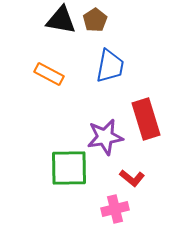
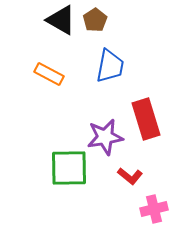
black triangle: rotated 20 degrees clockwise
red L-shape: moved 2 px left, 2 px up
pink cross: moved 39 px right
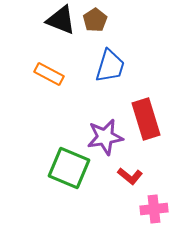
black triangle: rotated 8 degrees counterclockwise
blue trapezoid: rotated 6 degrees clockwise
green square: rotated 24 degrees clockwise
pink cross: rotated 8 degrees clockwise
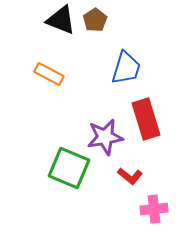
blue trapezoid: moved 16 px right, 2 px down
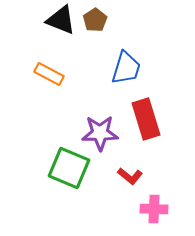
purple star: moved 5 px left, 4 px up; rotated 9 degrees clockwise
pink cross: rotated 8 degrees clockwise
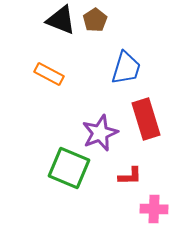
purple star: rotated 21 degrees counterclockwise
red L-shape: rotated 40 degrees counterclockwise
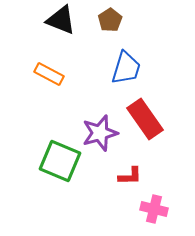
brown pentagon: moved 15 px right
red rectangle: moved 1 px left; rotated 18 degrees counterclockwise
purple star: rotated 6 degrees clockwise
green square: moved 9 px left, 7 px up
pink cross: rotated 12 degrees clockwise
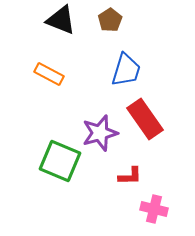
blue trapezoid: moved 2 px down
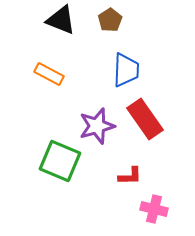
blue trapezoid: rotated 15 degrees counterclockwise
purple star: moved 3 px left, 7 px up
